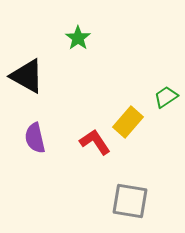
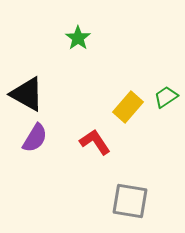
black triangle: moved 18 px down
yellow rectangle: moved 15 px up
purple semicircle: rotated 136 degrees counterclockwise
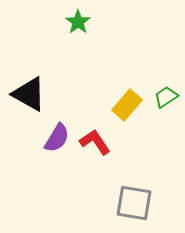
green star: moved 16 px up
black triangle: moved 2 px right
yellow rectangle: moved 1 px left, 2 px up
purple semicircle: moved 22 px right
gray square: moved 4 px right, 2 px down
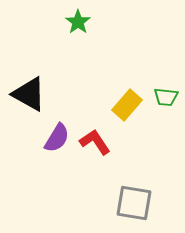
green trapezoid: rotated 140 degrees counterclockwise
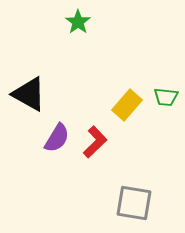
red L-shape: rotated 80 degrees clockwise
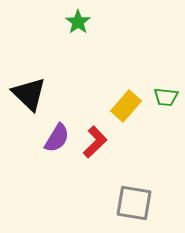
black triangle: rotated 15 degrees clockwise
yellow rectangle: moved 1 px left, 1 px down
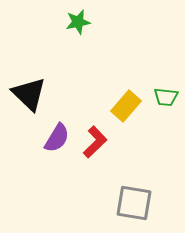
green star: rotated 25 degrees clockwise
